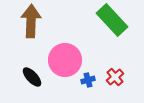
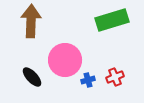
green rectangle: rotated 64 degrees counterclockwise
red cross: rotated 18 degrees clockwise
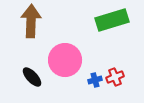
blue cross: moved 7 px right
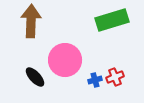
black ellipse: moved 3 px right
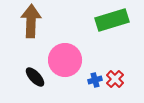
red cross: moved 2 px down; rotated 24 degrees counterclockwise
